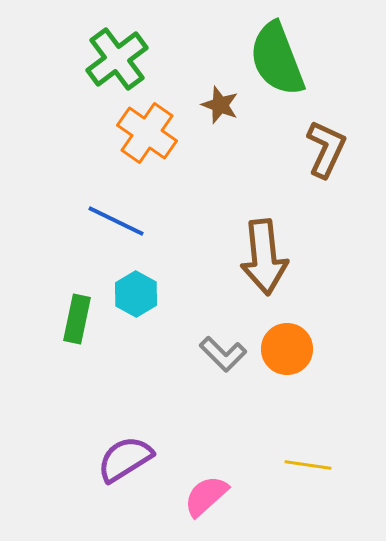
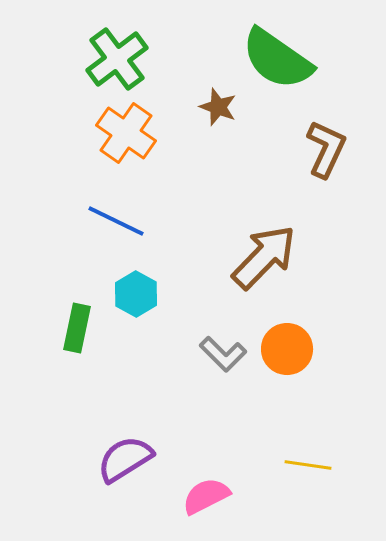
green semicircle: rotated 34 degrees counterclockwise
brown star: moved 2 px left, 2 px down
orange cross: moved 21 px left
brown arrow: rotated 130 degrees counterclockwise
green rectangle: moved 9 px down
pink semicircle: rotated 15 degrees clockwise
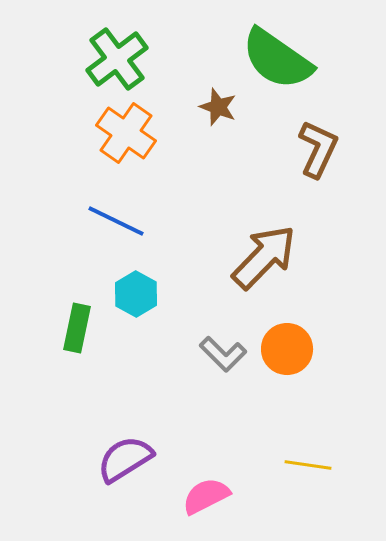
brown L-shape: moved 8 px left
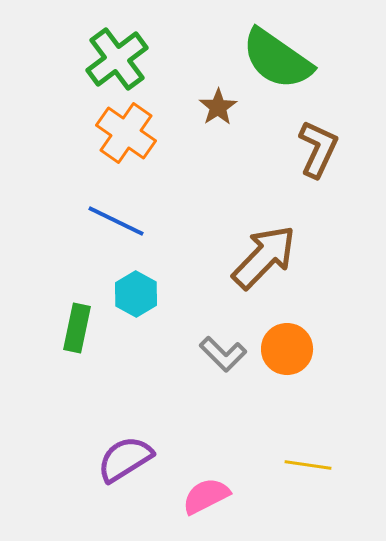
brown star: rotated 18 degrees clockwise
